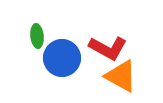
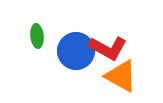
blue circle: moved 14 px right, 7 px up
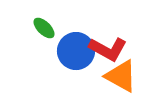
green ellipse: moved 7 px right, 8 px up; rotated 40 degrees counterclockwise
red L-shape: moved 1 px down
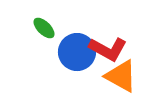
blue circle: moved 1 px right, 1 px down
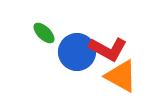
green ellipse: moved 5 px down
